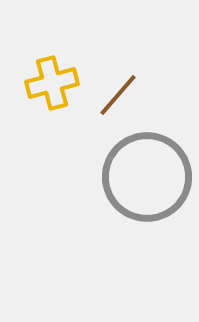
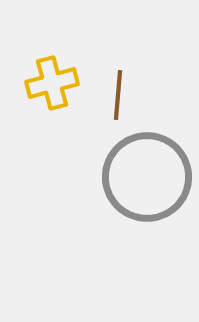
brown line: rotated 36 degrees counterclockwise
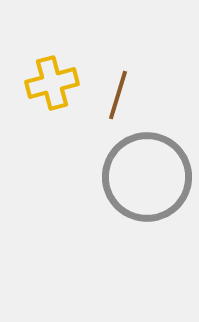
brown line: rotated 12 degrees clockwise
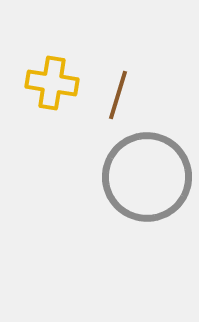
yellow cross: rotated 24 degrees clockwise
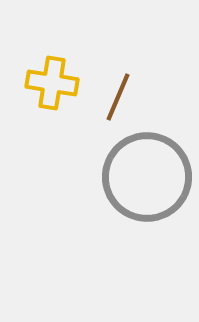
brown line: moved 2 px down; rotated 6 degrees clockwise
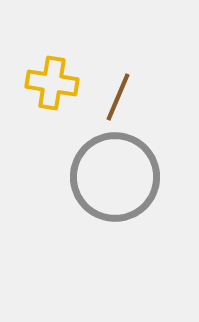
gray circle: moved 32 px left
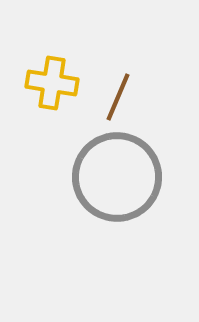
gray circle: moved 2 px right
